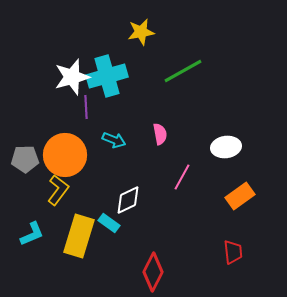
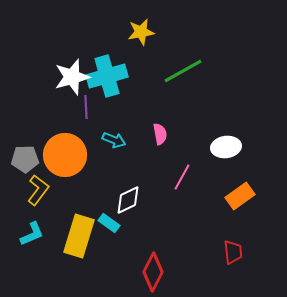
yellow L-shape: moved 20 px left
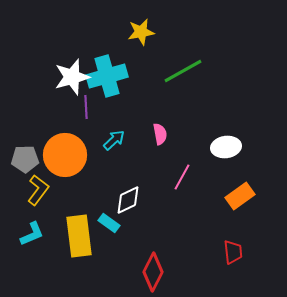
cyan arrow: rotated 65 degrees counterclockwise
yellow rectangle: rotated 24 degrees counterclockwise
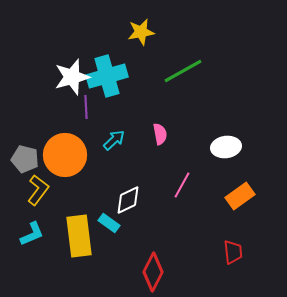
gray pentagon: rotated 16 degrees clockwise
pink line: moved 8 px down
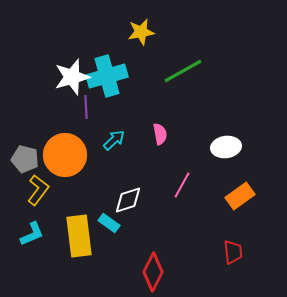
white diamond: rotated 8 degrees clockwise
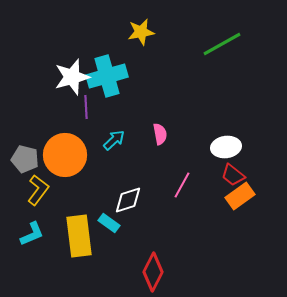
green line: moved 39 px right, 27 px up
red trapezoid: moved 77 px up; rotated 135 degrees clockwise
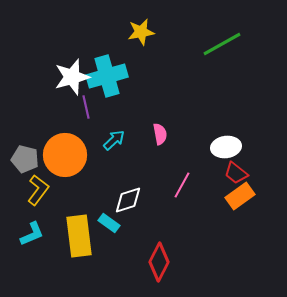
purple line: rotated 10 degrees counterclockwise
red trapezoid: moved 3 px right, 2 px up
red diamond: moved 6 px right, 10 px up
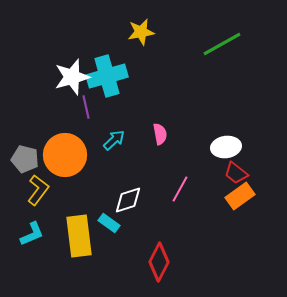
pink line: moved 2 px left, 4 px down
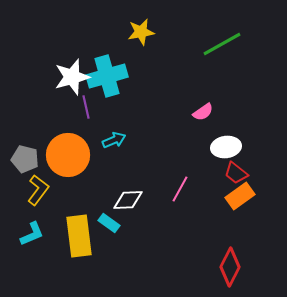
pink semicircle: moved 43 px right, 22 px up; rotated 65 degrees clockwise
cyan arrow: rotated 20 degrees clockwise
orange circle: moved 3 px right
white diamond: rotated 16 degrees clockwise
red diamond: moved 71 px right, 5 px down
